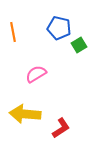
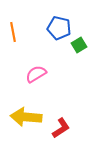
yellow arrow: moved 1 px right, 3 px down
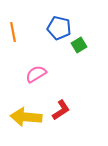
red L-shape: moved 18 px up
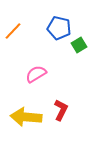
orange line: moved 1 px up; rotated 54 degrees clockwise
red L-shape: rotated 30 degrees counterclockwise
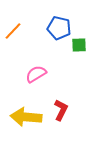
green square: rotated 28 degrees clockwise
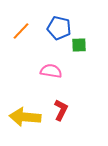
orange line: moved 8 px right
pink semicircle: moved 15 px right, 3 px up; rotated 40 degrees clockwise
yellow arrow: moved 1 px left
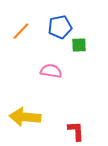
blue pentagon: moved 1 px right, 1 px up; rotated 25 degrees counterclockwise
red L-shape: moved 15 px right, 21 px down; rotated 30 degrees counterclockwise
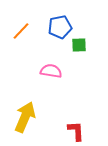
yellow arrow: rotated 108 degrees clockwise
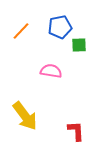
yellow arrow: moved 1 px up; rotated 120 degrees clockwise
